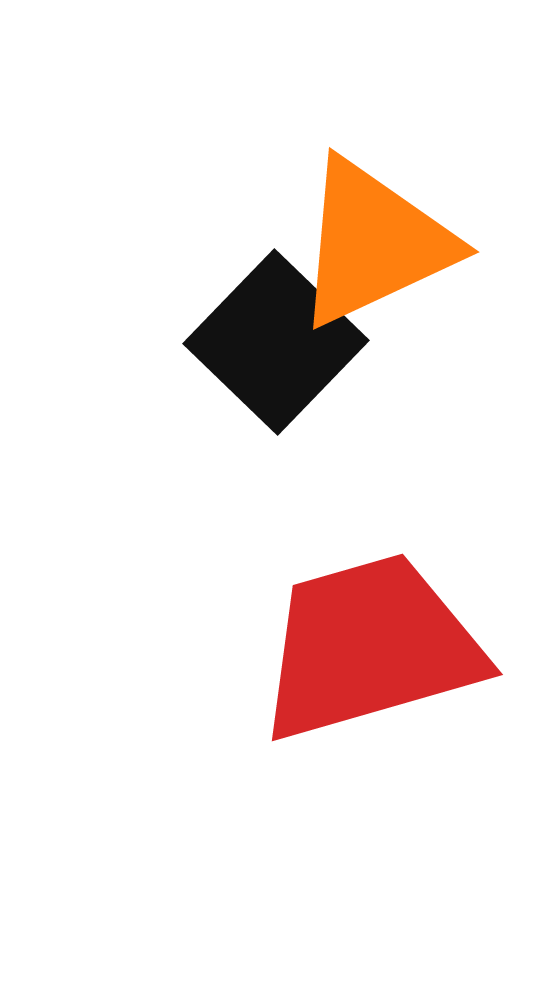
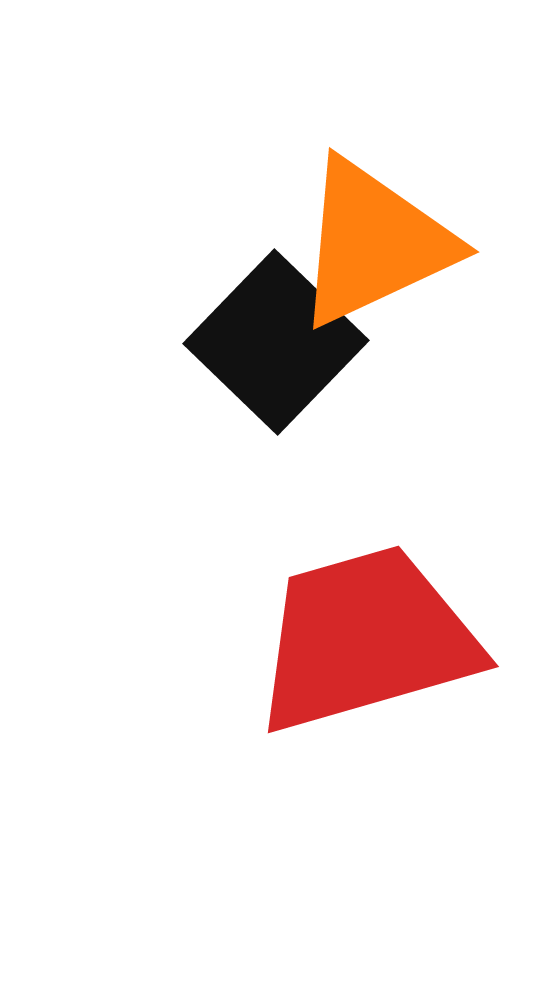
red trapezoid: moved 4 px left, 8 px up
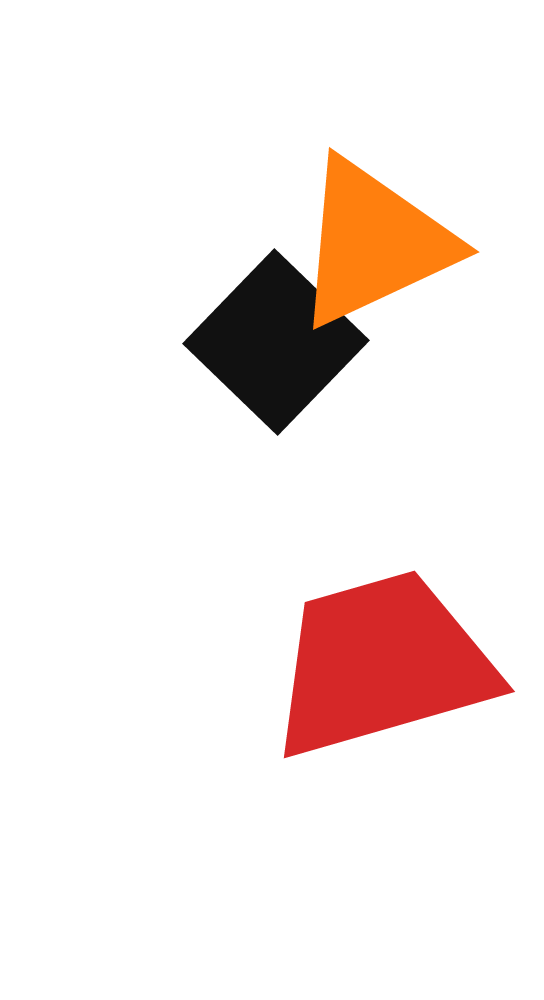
red trapezoid: moved 16 px right, 25 px down
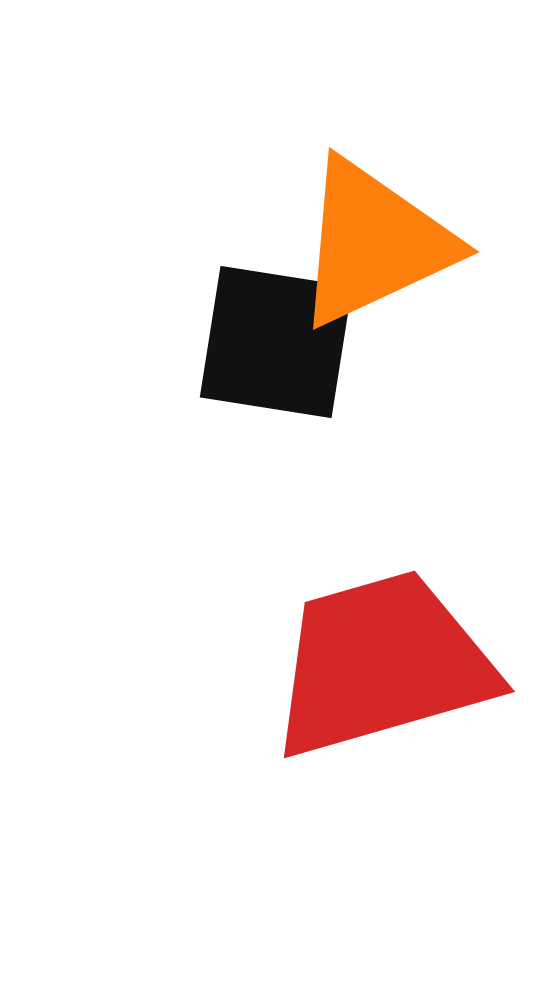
black square: rotated 35 degrees counterclockwise
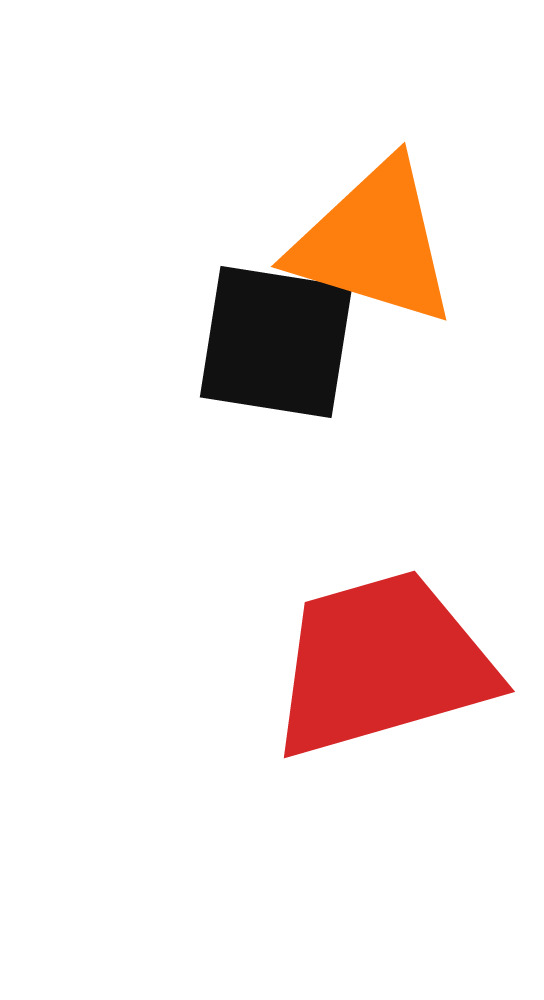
orange triangle: rotated 42 degrees clockwise
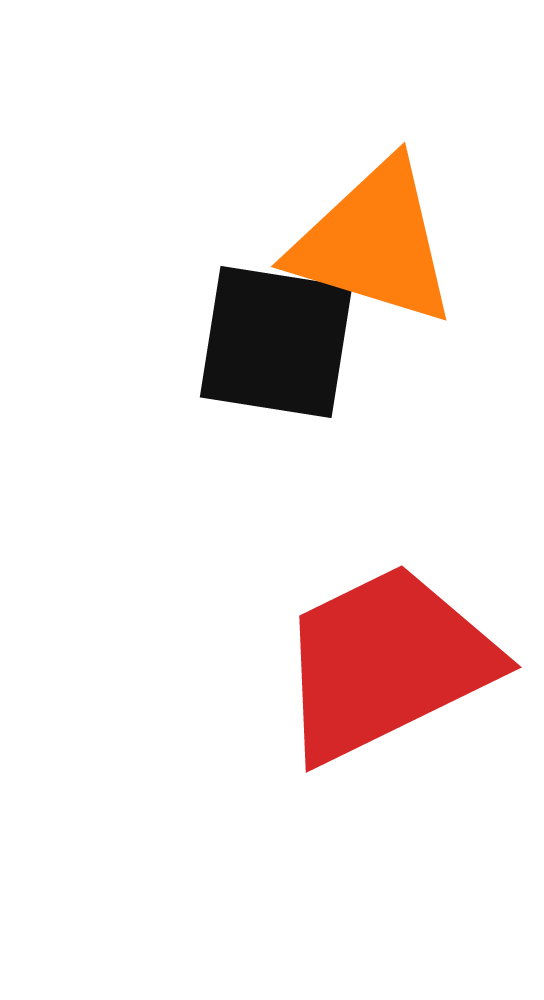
red trapezoid: moved 4 px right, 1 px up; rotated 10 degrees counterclockwise
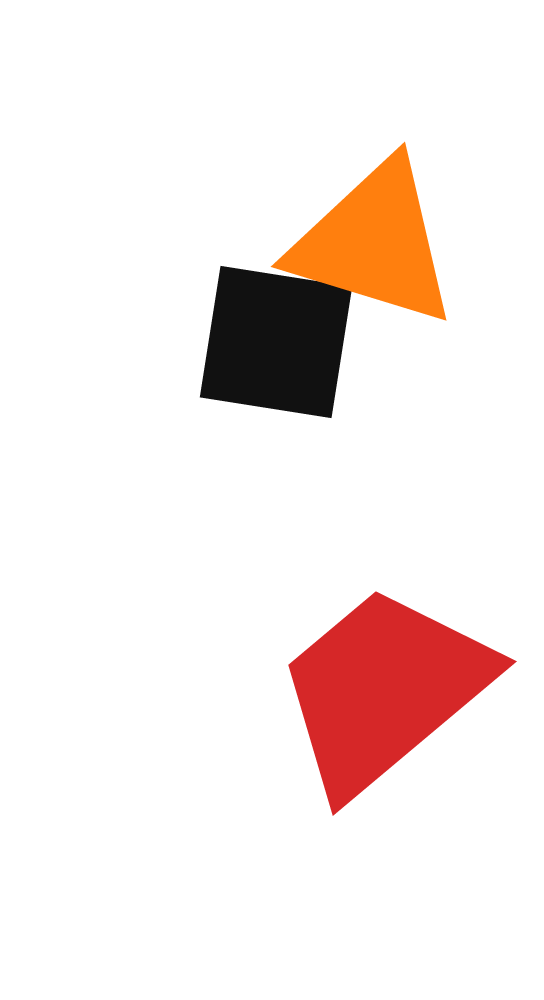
red trapezoid: moved 2 px left, 27 px down; rotated 14 degrees counterclockwise
